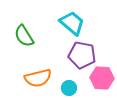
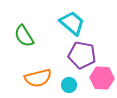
cyan circle: moved 3 px up
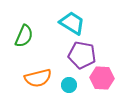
cyan trapezoid: rotated 8 degrees counterclockwise
green semicircle: rotated 125 degrees counterclockwise
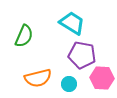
cyan circle: moved 1 px up
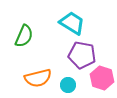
pink hexagon: rotated 15 degrees clockwise
cyan circle: moved 1 px left, 1 px down
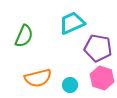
cyan trapezoid: rotated 56 degrees counterclockwise
purple pentagon: moved 16 px right, 7 px up
cyan circle: moved 2 px right
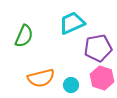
purple pentagon: rotated 20 degrees counterclockwise
orange semicircle: moved 3 px right
cyan circle: moved 1 px right
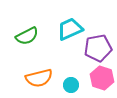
cyan trapezoid: moved 2 px left, 6 px down
green semicircle: moved 3 px right; rotated 40 degrees clockwise
orange semicircle: moved 2 px left
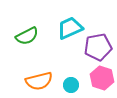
cyan trapezoid: moved 1 px up
purple pentagon: moved 1 px up
orange semicircle: moved 3 px down
